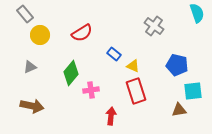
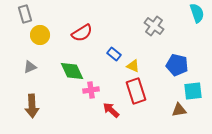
gray rectangle: rotated 24 degrees clockwise
green diamond: moved 1 px right, 2 px up; rotated 65 degrees counterclockwise
brown arrow: rotated 75 degrees clockwise
red arrow: moved 6 px up; rotated 54 degrees counterclockwise
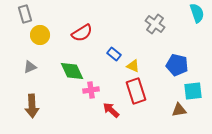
gray cross: moved 1 px right, 2 px up
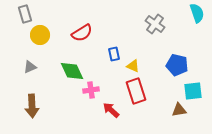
blue rectangle: rotated 40 degrees clockwise
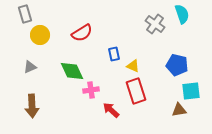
cyan semicircle: moved 15 px left, 1 px down
cyan square: moved 2 px left
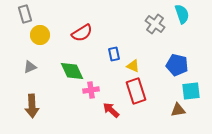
brown triangle: moved 1 px left
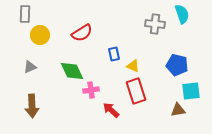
gray rectangle: rotated 18 degrees clockwise
gray cross: rotated 30 degrees counterclockwise
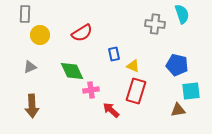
red rectangle: rotated 35 degrees clockwise
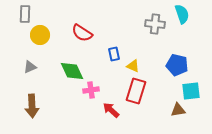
red semicircle: rotated 65 degrees clockwise
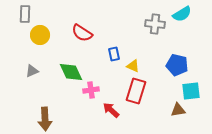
cyan semicircle: rotated 78 degrees clockwise
gray triangle: moved 2 px right, 4 px down
green diamond: moved 1 px left, 1 px down
brown arrow: moved 13 px right, 13 px down
